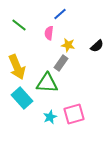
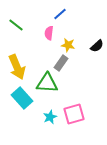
green line: moved 3 px left
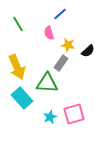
green line: moved 2 px right, 1 px up; rotated 21 degrees clockwise
pink semicircle: rotated 24 degrees counterclockwise
black semicircle: moved 9 px left, 5 px down
